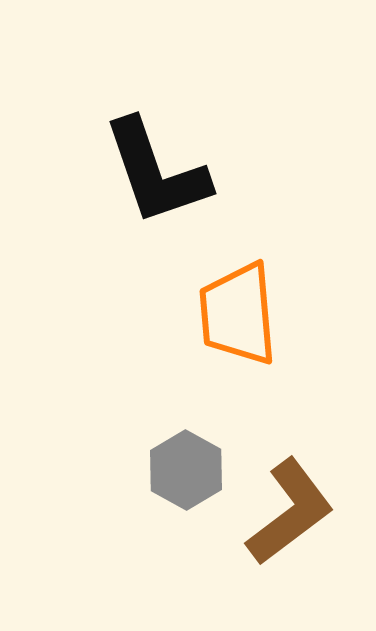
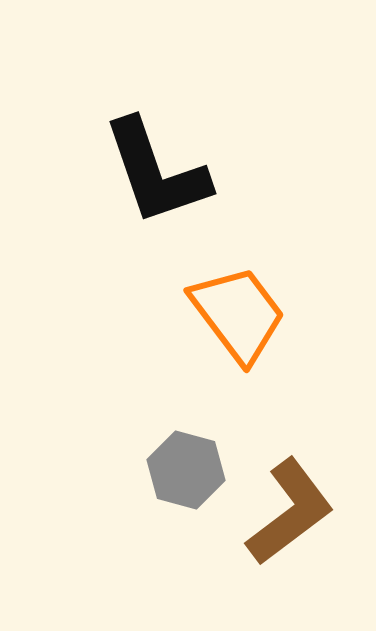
orange trapezoid: rotated 148 degrees clockwise
gray hexagon: rotated 14 degrees counterclockwise
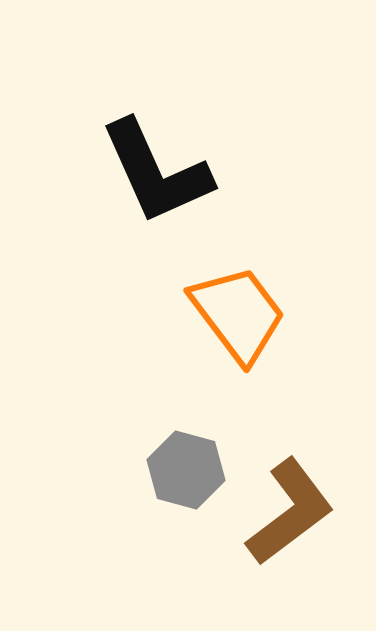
black L-shape: rotated 5 degrees counterclockwise
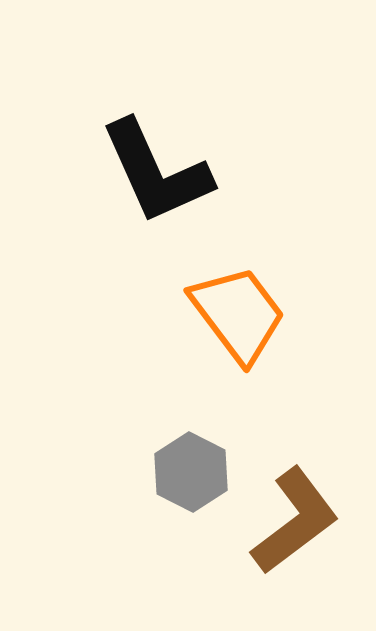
gray hexagon: moved 5 px right, 2 px down; rotated 12 degrees clockwise
brown L-shape: moved 5 px right, 9 px down
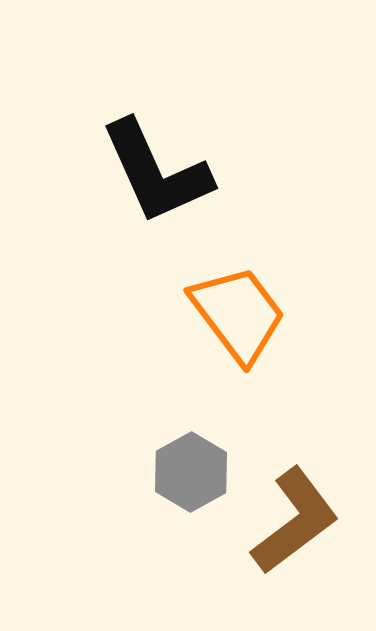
gray hexagon: rotated 4 degrees clockwise
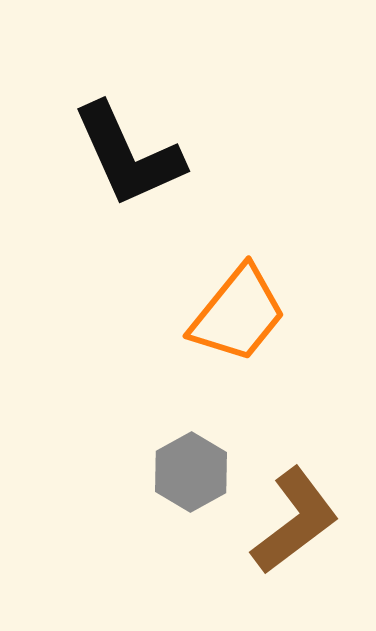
black L-shape: moved 28 px left, 17 px up
orange trapezoid: rotated 76 degrees clockwise
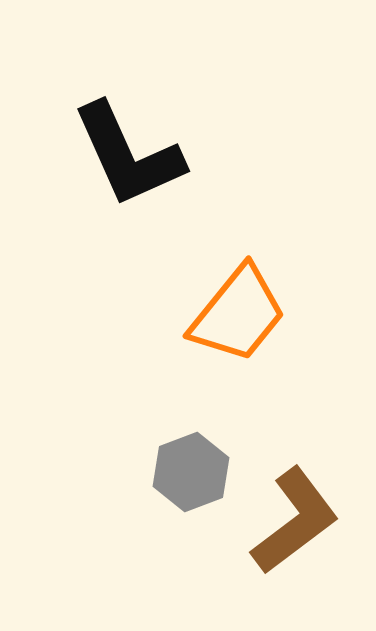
gray hexagon: rotated 8 degrees clockwise
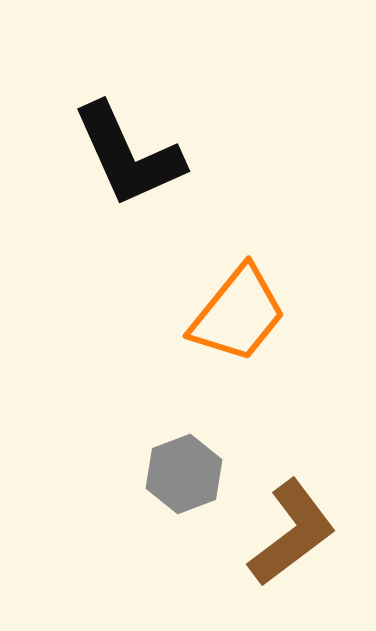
gray hexagon: moved 7 px left, 2 px down
brown L-shape: moved 3 px left, 12 px down
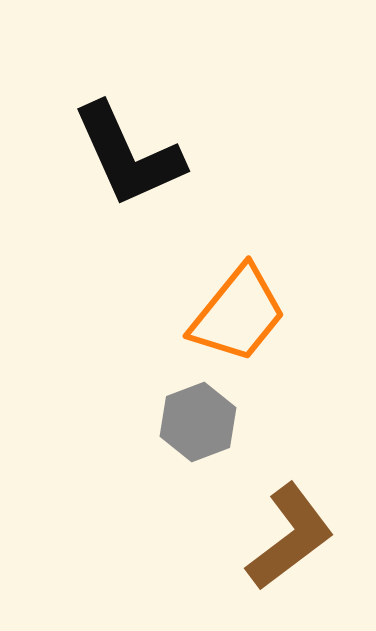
gray hexagon: moved 14 px right, 52 px up
brown L-shape: moved 2 px left, 4 px down
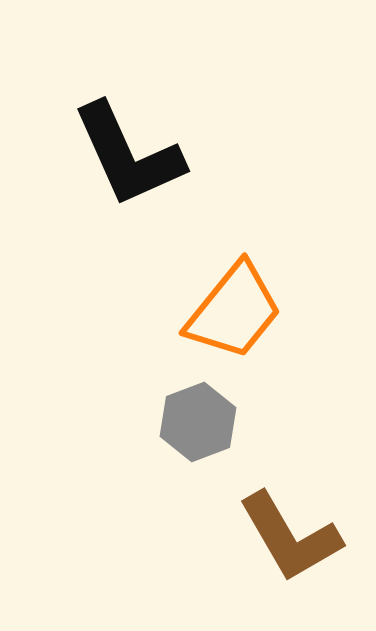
orange trapezoid: moved 4 px left, 3 px up
brown L-shape: rotated 97 degrees clockwise
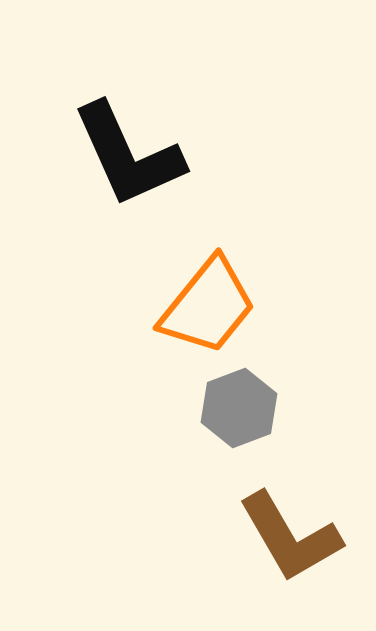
orange trapezoid: moved 26 px left, 5 px up
gray hexagon: moved 41 px right, 14 px up
